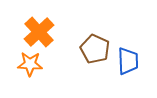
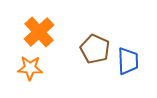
orange star: moved 4 px down
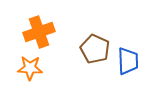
orange cross: rotated 24 degrees clockwise
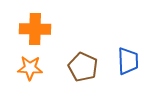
orange cross: moved 4 px left, 3 px up; rotated 20 degrees clockwise
brown pentagon: moved 12 px left, 18 px down
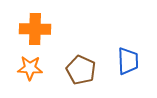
brown pentagon: moved 2 px left, 3 px down
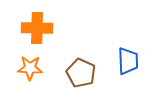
orange cross: moved 2 px right, 1 px up
brown pentagon: moved 3 px down
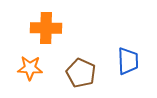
orange cross: moved 9 px right
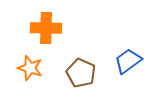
blue trapezoid: rotated 124 degrees counterclockwise
orange star: rotated 15 degrees clockwise
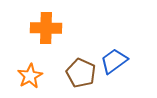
blue trapezoid: moved 14 px left
orange star: moved 8 px down; rotated 25 degrees clockwise
